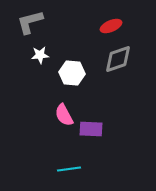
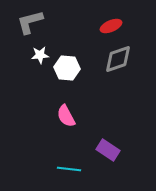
white hexagon: moved 5 px left, 5 px up
pink semicircle: moved 2 px right, 1 px down
purple rectangle: moved 17 px right, 21 px down; rotated 30 degrees clockwise
cyan line: rotated 15 degrees clockwise
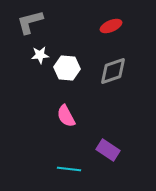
gray diamond: moved 5 px left, 12 px down
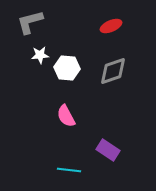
cyan line: moved 1 px down
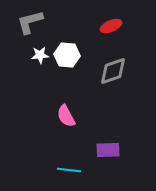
white hexagon: moved 13 px up
purple rectangle: rotated 35 degrees counterclockwise
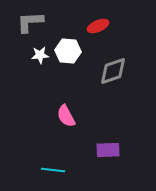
gray L-shape: rotated 12 degrees clockwise
red ellipse: moved 13 px left
white hexagon: moved 1 px right, 4 px up
cyan line: moved 16 px left
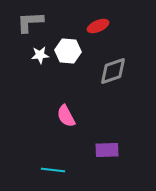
purple rectangle: moved 1 px left
